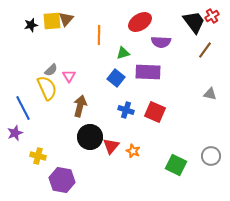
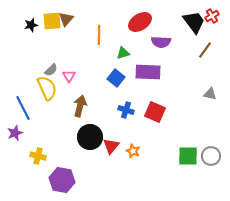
green square: moved 12 px right, 9 px up; rotated 25 degrees counterclockwise
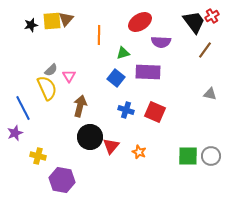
orange star: moved 6 px right, 1 px down
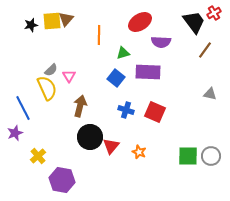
red cross: moved 2 px right, 3 px up
yellow cross: rotated 35 degrees clockwise
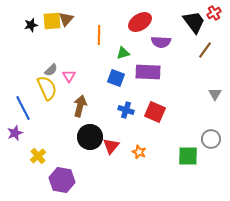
blue square: rotated 18 degrees counterclockwise
gray triangle: moved 5 px right; rotated 48 degrees clockwise
gray circle: moved 17 px up
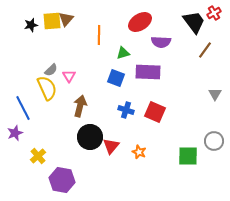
gray circle: moved 3 px right, 2 px down
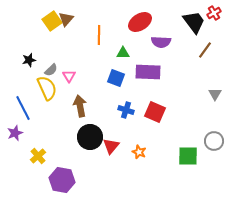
yellow square: rotated 30 degrees counterclockwise
black star: moved 2 px left, 35 px down
green triangle: rotated 16 degrees clockwise
brown arrow: rotated 25 degrees counterclockwise
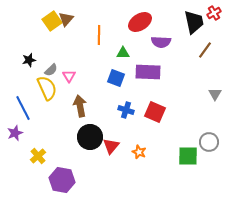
black trapezoid: rotated 25 degrees clockwise
gray circle: moved 5 px left, 1 px down
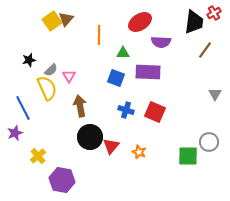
black trapezoid: rotated 20 degrees clockwise
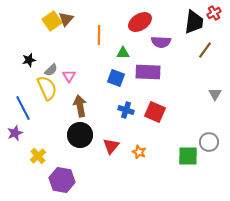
black circle: moved 10 px left, 2 px up
